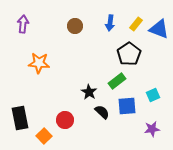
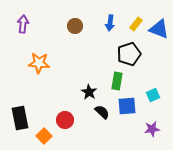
black pentagon: rotated 15 degrees clockwise
green rectangle: rotated 42 degrees counterclockwise
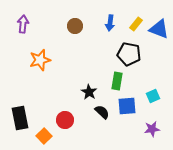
black pentagon: rotated 30 degrees clockwise
orange star: moved 1 px right, 3 px up; rotated 20 degrees counterclockwise
cyan square: moved 1 px down
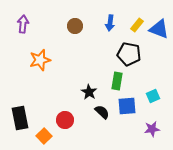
yellow rectangle: moved 1 px right, 1 px down
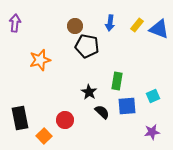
purple arrow: moved 8 px left, 1 px up
black pentagon: moved 42 px left, 8 px up
purple star: moved 3 px down
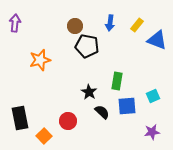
blue triangle: moved 2 px left, 11 px down
red circle: moved 3 px right, 1 px down
